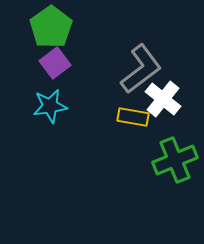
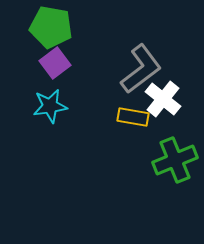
green pentagon: rotated 27 degrees counterclockwise
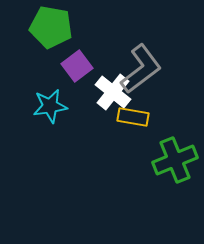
purple square: moved 22 px right, 3 px down
white cross: moved 50 px left, 7 px up
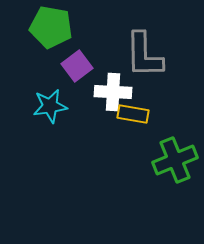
gray L-shape: moved 3 px right, 14 px up; rotated 126 degrees clockwise
white cross: rotated 36 degrees counterclockwise
yellow rectangle: moved 3 px up
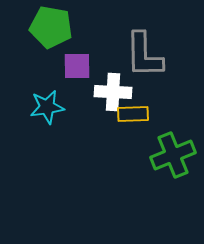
purple square: rotated 36 degrees clockwise
cyan star: moved 3 px left, 1 px down
yellow rectangle: rotated 12 degrees counterclockwise
green cross: moved 2 px left, 5 px up
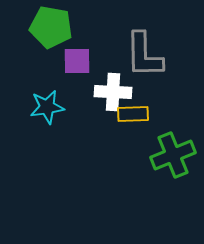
purple square: moved 5 px up
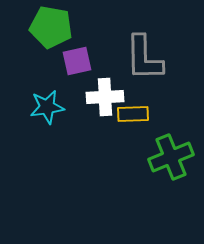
gray L-shape: moved 3 px down
purple square: rotated 12 degrees counterclockwise
white cross: moved 8 px left, 5 px down; rotated 6 degrees counterclockwise
green cross: moved 2 px left, 2 px down
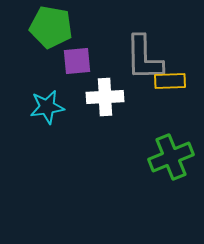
purple square: rotated 8 degrees clockwise
yellow rectangle: moved 37 px right, 33 px up
